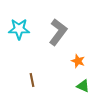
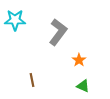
cyan star: moved 4 px left, 9 px up
orange star: moved 1 px right, 1 px up; rotated 16 degrees clockwise
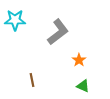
gray L-shape: rotated 16 degrees clockwise
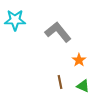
gray L-shape: rotated 92 degrees counterclockwise
brown line: moved 28 px right, 2 px down
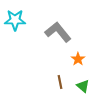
orange star: moved 1 px left, 1 px up
green triangle: rotated 16 degrees clockwise
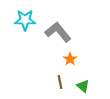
cyan star: moved 10 px right
orange star: moved 8 px left
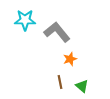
gray L-shape: moved 1 px left
orange star: rotated 16 degrees clockwise
green triangle: moved 1 px left
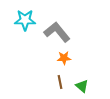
orange star: moved 6 px left, 1 px up; rotated 16 degrees clockwise
